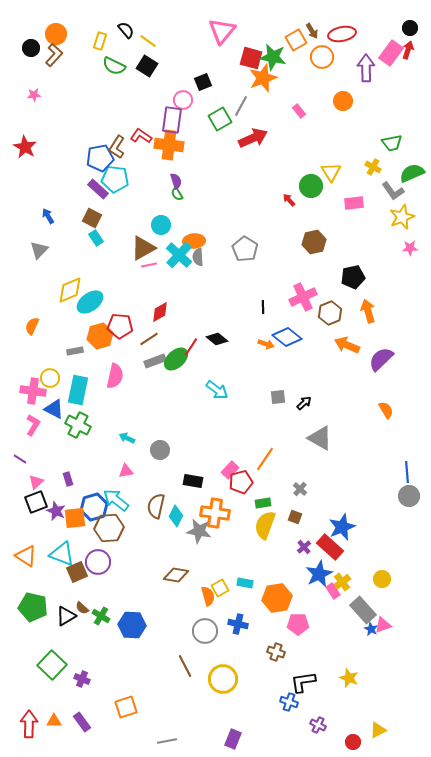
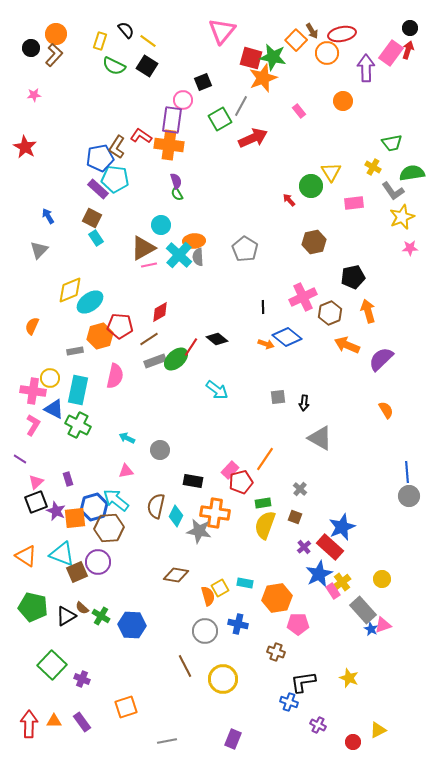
orange square at (296, 40): rotated 15 degrees counterclockwise
orange circle at (322, 57): moved 5 px right, 4 px up
green semicircle at (412, 173): rotated 15 degrees clockwise
black arrow at (304, 403): rotated 140 degrees clockwise
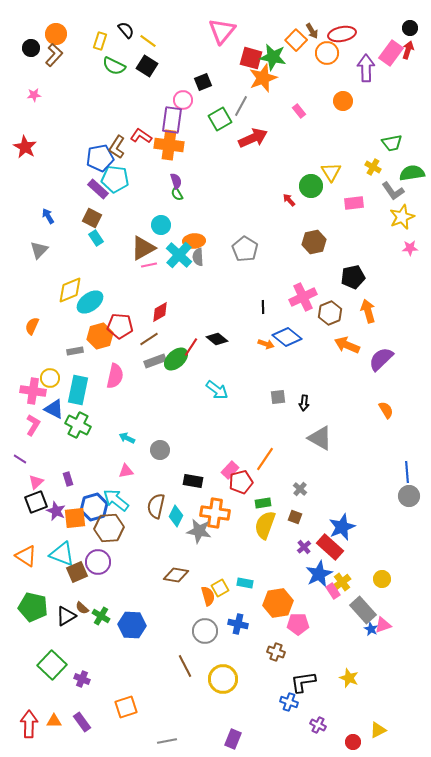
orange hexagon at (277, 598): moved 1 px right, 5 px down
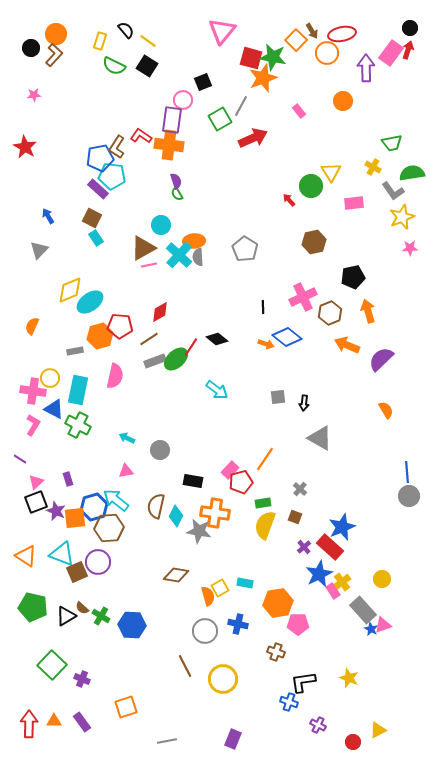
cyan pentagon at (115, 179): moved 3 px left, 3 px up
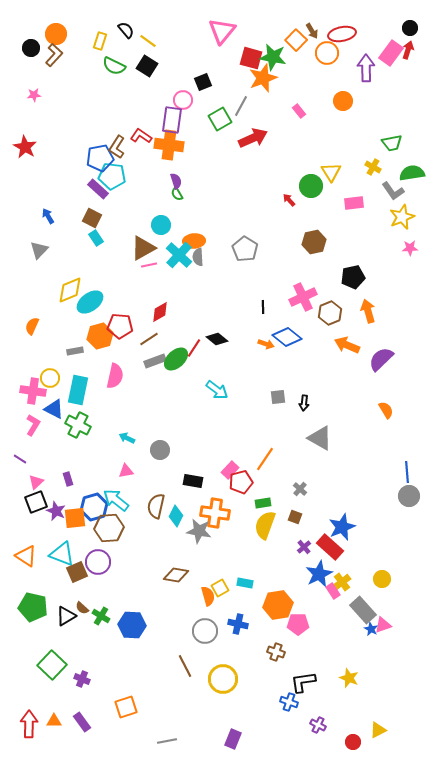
red line at (191, 347): moved 3 px right, 1 px down
orange hexagon at (278, 603): moved 2 px down
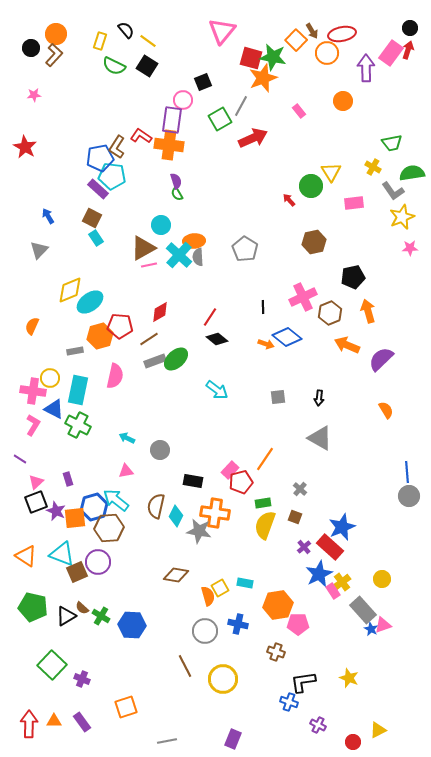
red line at (194, 348): moved 16 px right, 31 px up
black arrow at (304, 403): moved 15 px right, 5 px up
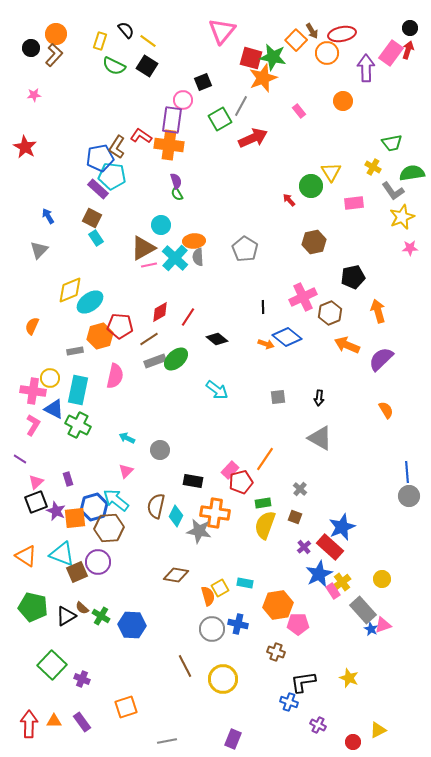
cyan cross at (179, 255): moved 4 px left, 3 px down
orange arrow at (368, 311): moved 10 px right
red line at (210, 317): moved 22 px left
pink triangle at (126, 471): rotated 35 degrees counterclockwise
gray circle at (205, 631): moved 7 px right, 2 px up
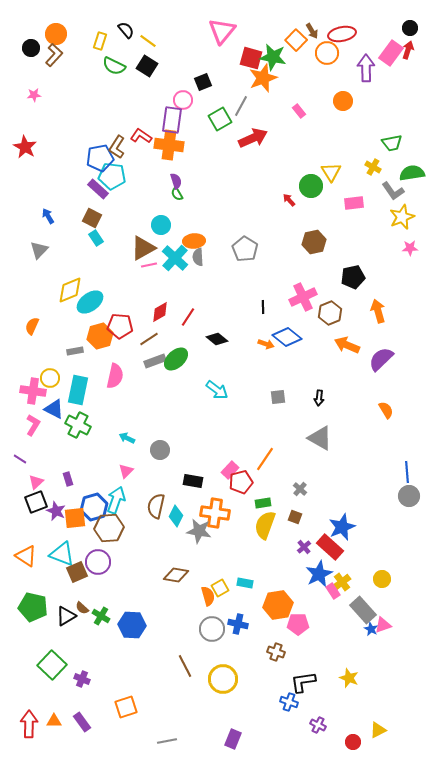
cyan arrow at (116, 500): rotated 72 degrees clockwise
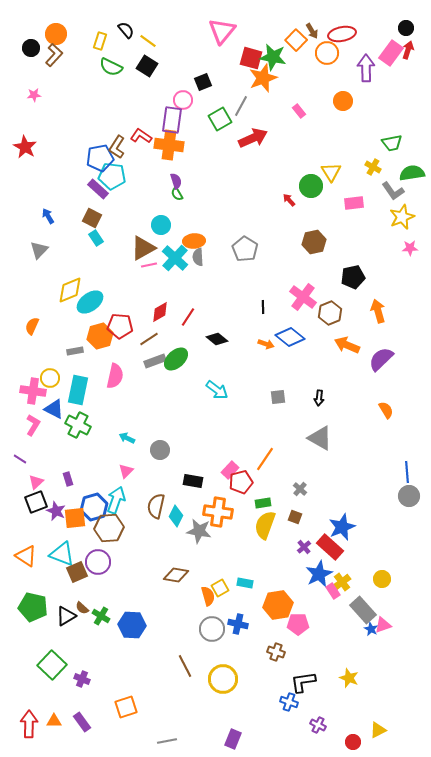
black circle at (410, 28): moved 4 px left
green semicircle at (114, 66): moved 3 px left, 1 px down
pink cross at (303, 297): rotated 28 degrees counterclockwise
blue diamond at (287, 337): moved 3 px right
orange cross at (215, 513): moved 3 px right, 1 px up
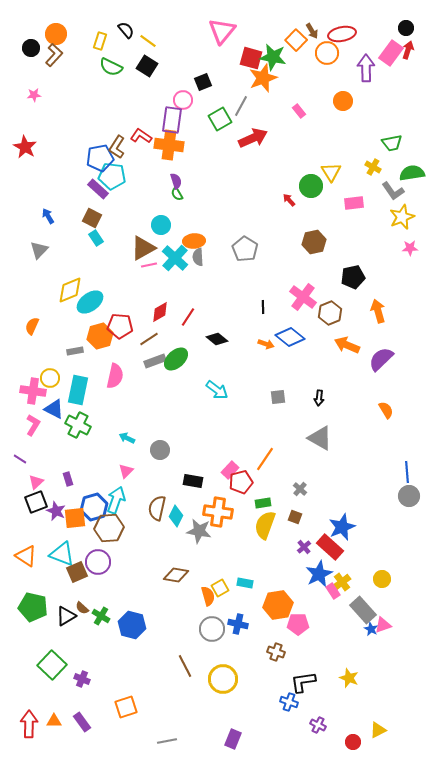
brown semicircle at (156, 506): moved 1 px right, 2 px down
blue hexagon at (132, 625): rotated 12 degrees clockwise
